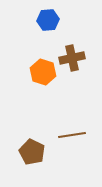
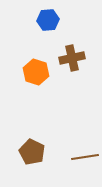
orange hexagon: moved 7 px left
brown line: moved 13 px right, 22 px down
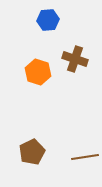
brown cross: moved 3 px right, 1 px down; rotated 30 degrees clockwise
orange hexagon: moved 2 px right
brown pentagon: rotated 20 degrees clockwise
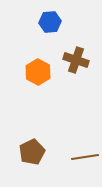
blue hexagon: moved 2 px right, 2 px down
brown cross: moved 1 px right, 1 px down
orange hexagon: rotated 10 degrees clockwise
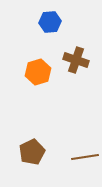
orange hexagon: rotated 15 degrees clockwise
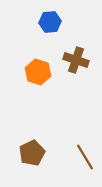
orange hexagon: rotated 25 degrees counterclockwise
brown pentagon: moved 1 px down
brown line: rotated 68 degrees clockwise
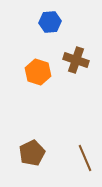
brown line: moved 1 px down; rotated 8 degrees clockwise
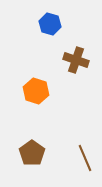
blue hexagon: moved 2 px down; rotated 20 degrees clockwise
orange hexagon: moved 2 px left, 19 px down
brown pentagon: rotated 10 degrees counterclockwise
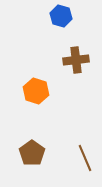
blue hexagon: moved 11 px right, 8 px up
brown cross: rotated 25 degrees counterclockwise
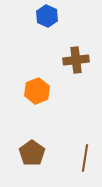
blue hexagon: moved 14 px left; rotated 10 degrees clockwise
orange hexagon: moved 1 px right; rotated 20 degrees clockwise
brown line: rotated 32 degrees clockwise
